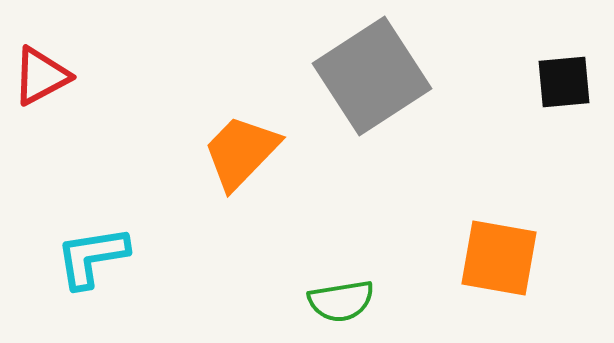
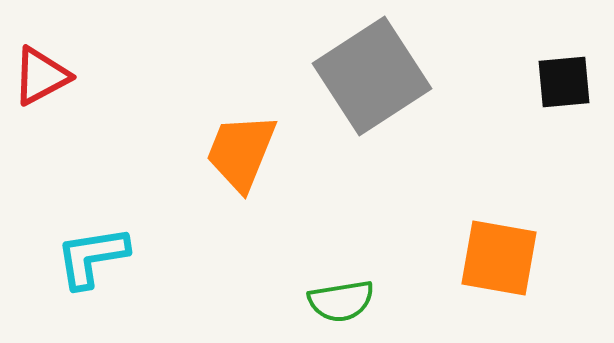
orange trapezoid: rotated 22 degrees counterclockwise
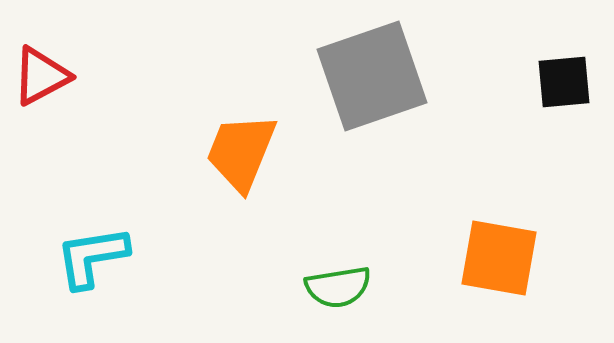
gray square: rotated 14 degrees clockwise
green semicircle: moved 3 px left, 14 px up
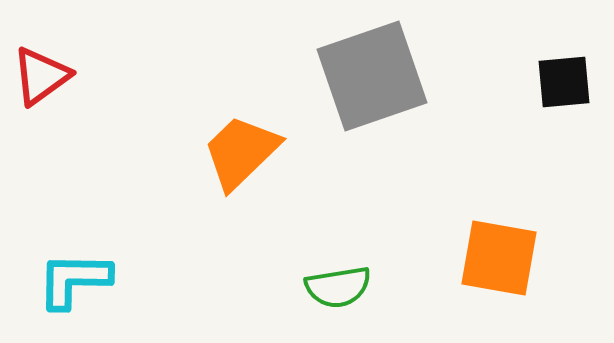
red triangle: rotated 8 degrees counterclockwise
orange trapezoid: rotated 24 degrees clockwise
cyan L-shape: moved 18 px left, 23 px down; rotated 10 degrees clockwise
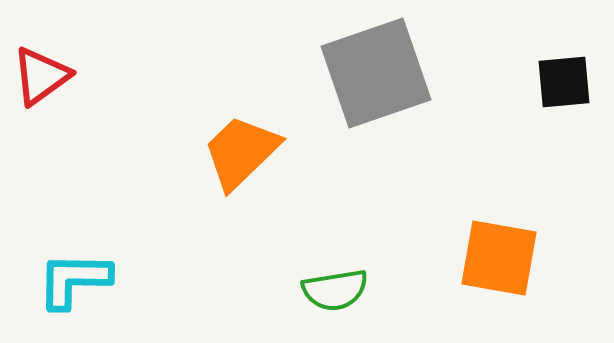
gray square: moved 4 px right, 3 px up
green semicircle: moved 3 px left, 3 px down
